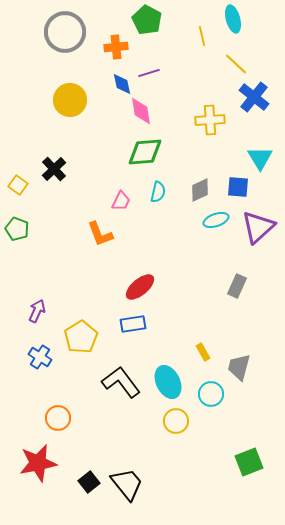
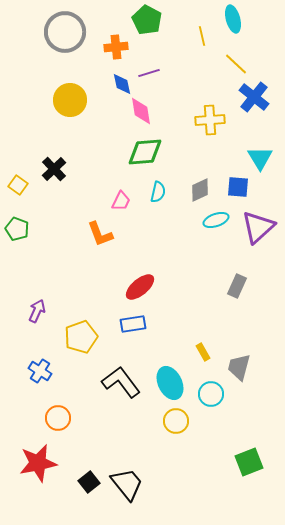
yellow pentagon at (81, 337): rotated 12 degrees clockwise
blue cross at (40, 357): moved 14 px down
cyan ellipse at (168, 382): moved 2 px right, 1 px down
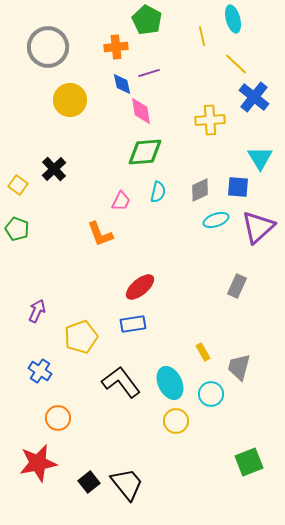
gray circle at (65, 32): moved 17 px left, 15 px down
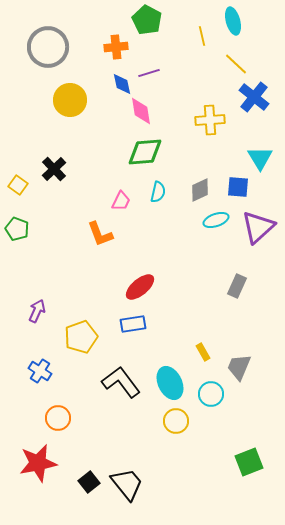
cyan ellipse at (233, 19): moved 2 px down
gray trapezoid at (239, 367): rotated 8 degrees clockwise
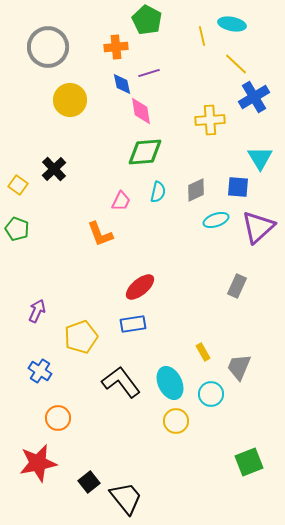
cyan ellipse at (233, 21): moved 1 px left, 3 px down; rotated 64 degrees counterclockwise
blue cross at (254, 97): rotated 20 degrees clockwise
gray diamond at (200, 190): moved 4 px left
black trapezoid at (127, 484): moved 1 px left, 14 px down
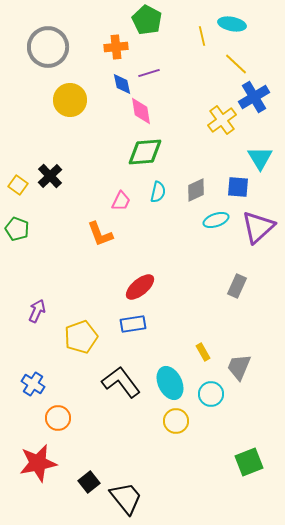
yellow cross at (210, 120): moved 12 px right; rotated 32 degrees counterclockwise
black cross at (54, 169): moved 4 px left, 7 px down
blue cross at (40, 371): moved 7 px left, 13 px down
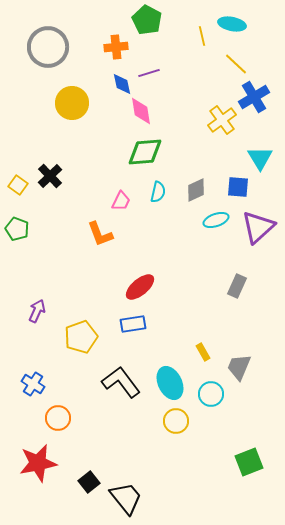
yellow circle at (70, 100): moved 2 px right, 3 px down
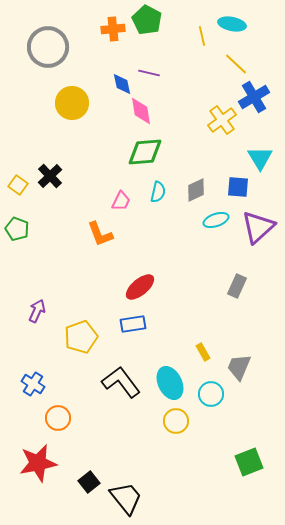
orange cross at (116, 47): moved 3 px left, 18 px up
purple line at (149, 73): rotated 30 degrees clockwise
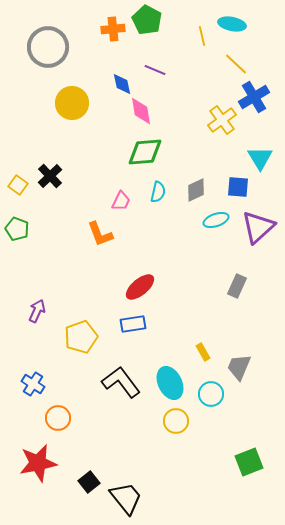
purple line at (149, 73): moved 6 px right, 3 px up; rotated 10 degrees clockwise
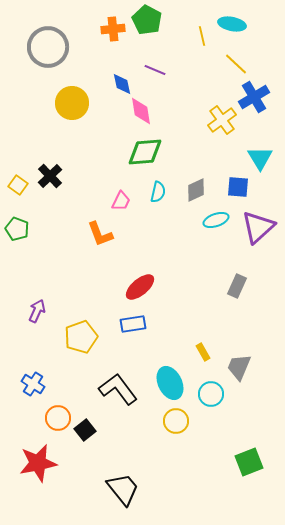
black L-shape at (121, 382): moved 3 px left, 7 px down
black square at (89, 482): moved 4 px left, 52 px up
black trapezoid at (126, 498): moved 3 px left, 9 px up
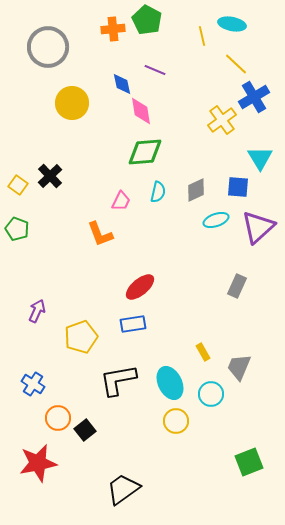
black L-shape at (118, 389): moved 9 px up; rotated 63 degrees counterclockwise
black trapezoid at (123, 489): rotated 87 degrees counterclockwise
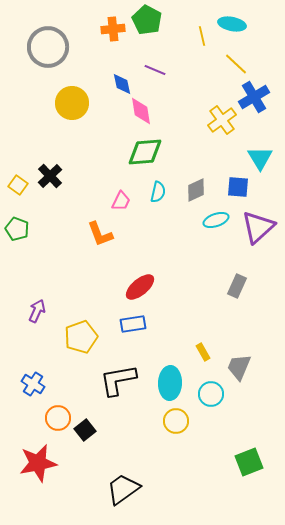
cyan ellipse at (170, 383): rotated 28 degrees clockwise
